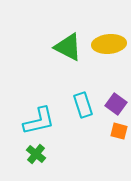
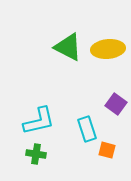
yellow ellipse: moved 1 px left, 5 px down
cyan rectangle: moved 4 px right, 24 px down
orange square: moved 12 px left, 19 px down
green cross: rotated 30 degrees counterclockwise
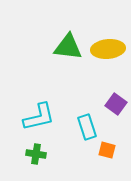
green triangle: rotated 20 degrees counterclockwise
cyan L-shape: moved 4 px up
cyan rectangle: moved 2 px up
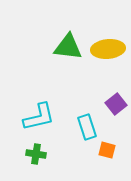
purple square: rotated 15 degrees clockwise
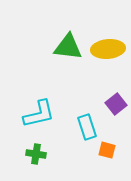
cyan L-shape: moved 3 px up
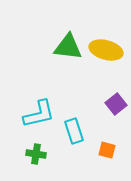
yellow ellipse: moved 2 px left, 1 px down; rotated 20 degrees clockwise
cyan rectangle: moved 13 px left, 4 px down
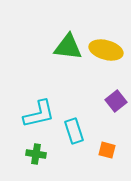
purple square: moved 3 px up
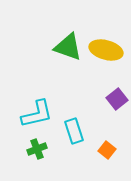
green triangle: rotated 12 degrees clockwise
purple square: moved 1 px right, 2 px up
cyan L-shape: moved 2 px left
orange square: rotated 24 degrees clockwise
green cross: moved 1 px right, 5 px up; rotated 30 degrees counterclockwise
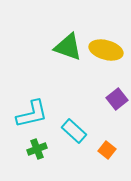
cyan L-shape: moved 5 px left
cyan rectangle: rotated 30 degrees counterclockwise
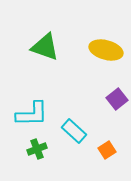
green triangle: moved 23 px left
cyan L-shape: rotated 12 degrees clockwise
orange square: rotated 18 degrees clockwise
